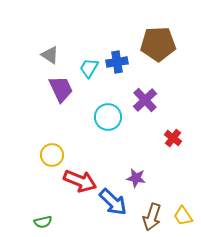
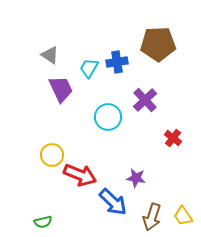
red arrow: moved 6 px up
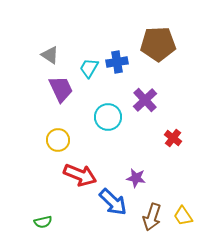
yellow circle: moved 6 px right, 15 px up
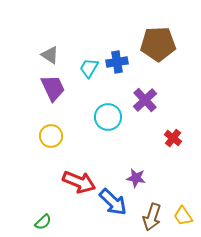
purple trapezoid: moved 8 px left, 1 px up
yellow circle: moved 7 px left, 4 px up
red arrow: moved 1 px left, 7 px down
green semicircle: rotated 30 degrees counterclockwise
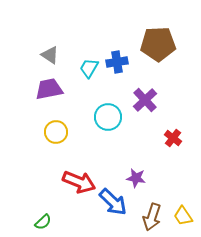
purple trapezoid: moved 4 px left, 1 px down; rotated 76 degrees counterclockwise
yellow circle: moved 5 px right, 4 px up
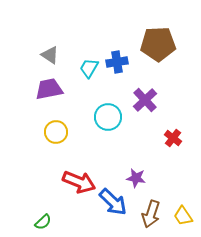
brown arrow: moved 1 px left, 3 px up
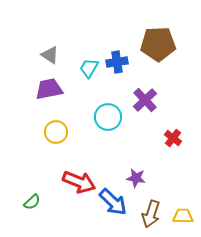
yellow trapezoid: rotated 125 degrees clockwise
green semicircle: moved 11 px left, 20 px up
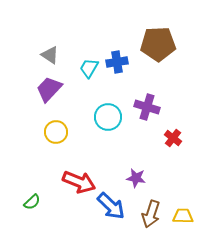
purple trapezoid: rotated 36 degrees counterclockwise
purple cross: moved 2 px right, 7 px down; rotated 30 degrees counterclockwise
blue arrow: moved 2 px left, 4 px down
